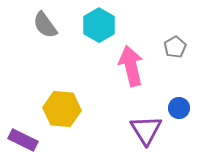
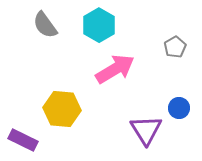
pink arrow: moved 16 px left, 3 px down; rotated 72 degrees clockwise
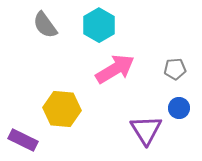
gray pentagon: moved 22 px down; rotated 25 degrees clockwise
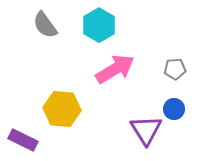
blue circle: moved 5 px left, 1 px down
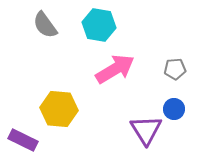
cyan hexagon: rotated 20 degrees counterclockwise
yellow hexagon: moved 3 px left
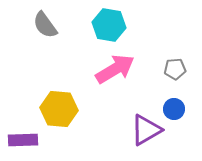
cyan hexagon: moved 10 px right
purple triangle: rotated 32 degrees clockwise
purple rectangle: rotated 28 degrees counterclockwise
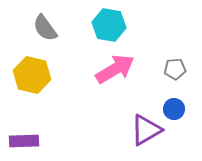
gray semicircle: moved 3 px down
yellow hexagon: moved 27 px left, 34 px up; rotated 9 degrees clockwise
purple rectangle: moved 1 px right, 1 px down
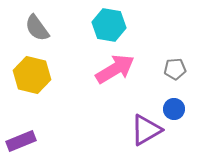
gray semicircle: moved 8 px left
purple rectangle: moved 3 px left; rotated 20 degrees counterclockwise
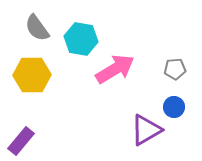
cyan hexagon: moved 28 px left, 14 px down
yellow hexagon: rotated 15 degrees counterclockwise
blue circle: moved 2 px up
purple rectangle: rotated 28 degrees counterclockwise
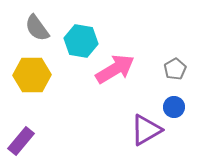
cyan hexagon: moved 2 px down
gray pentagon: rotated 25 degrees counterclockwise
